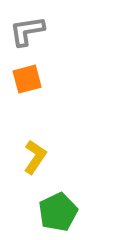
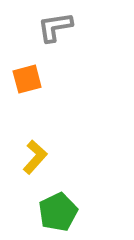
gray L-shape: moved 28 px right, 4 px up
yellow L-shape: rotated 8 degrees clockwise
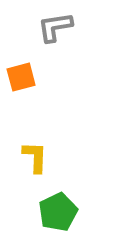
orange square: moved 6 px left, 2 px up
yellow L-shape: rotated 40 degrees counterclockwise
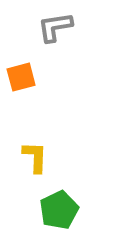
green pentagon: moved 1 px right, 2 px up
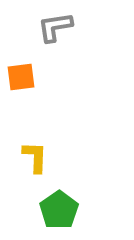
orange square: rotated 8 degrees clockwise
green pentagon: rotated 9 degrees counterclockwise
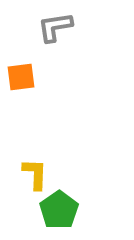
yellow L-shape: moved 17 px down
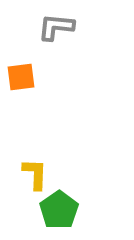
gray L-shape: moved 1 px right; rotated 15 degrees clockwise
